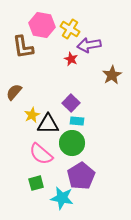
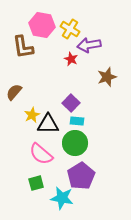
brown star: moved 5 px left, 2 px down; rotated 12 degrees clockwise
green circle: moved 3 px right
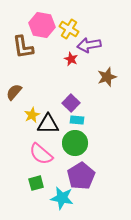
yellow cross: moved 1 px left
cyan rectangle: moved 1 px up
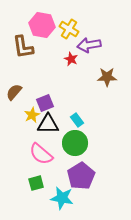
brown star: rotated 18 degrees clockwise
purple square: moved 26 px left; rotated 24 degrees clockwise
cyan rectangle: rotated 48 degrees clockwise
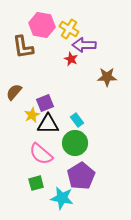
purple arrow: moved 5 px left; rotated 10 degrees clockwise
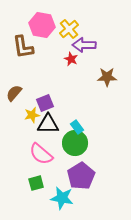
yellow cross: rotated 18 degrees clockwise
brown semicircle: moved 1 px down
yellow star: rotated 14 degrees clockwise
cyan rectangle: moved 7 px down
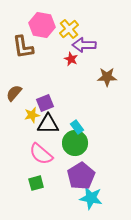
cyan star: moved 29 px right
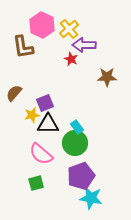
pink hexagon: rotated 15 degrees clockwise
purple pentagon: rotated 12 degrees clockwise
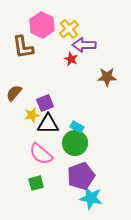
cyan rectangle: rotated 24 degrees counterclockwise
